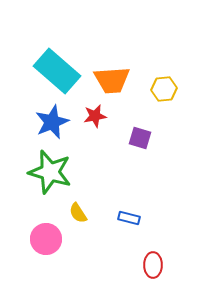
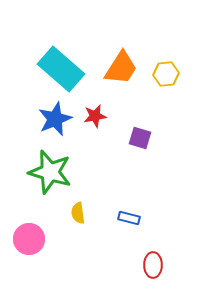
cyan rectangle: moved 4 px right, 2 px up
orange trapezoid: moved 9 px right, 12 px up; rotated 54 degrees counterclockwise
yellow hexagon: moved 2 px right, 15 px up
blue star: moved 3 px right, 3 px up
yellow semicircle: rotated 25 degrees clockwise
pink circle: moved 17 px left
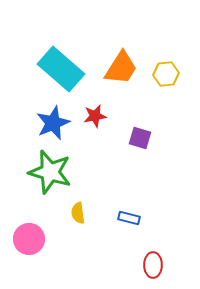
blue star: moved 2 px left, 4 px down
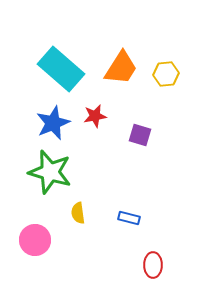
purple square: moved 3 px up
pink circle: moved 6 px right, 1 px down
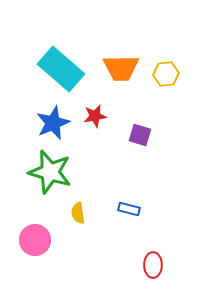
orange trapezoid: rotated 57 degrees clockwise
blue rectangle: moved 9 px up
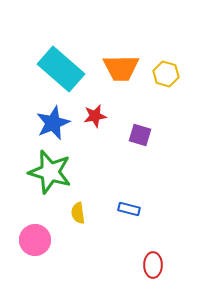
yellow hexagon: rotated 20 degrees clockwise
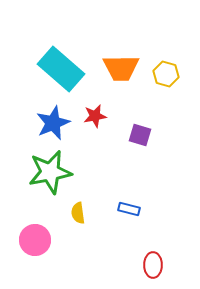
green star: rotated 27 degrees counterclockwise
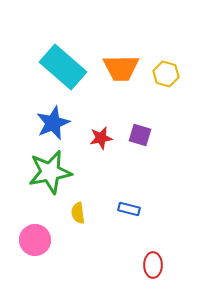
cyan rectangle: moved 2 px right, 2 px up
red star: moved 6 px right, 22 px down
